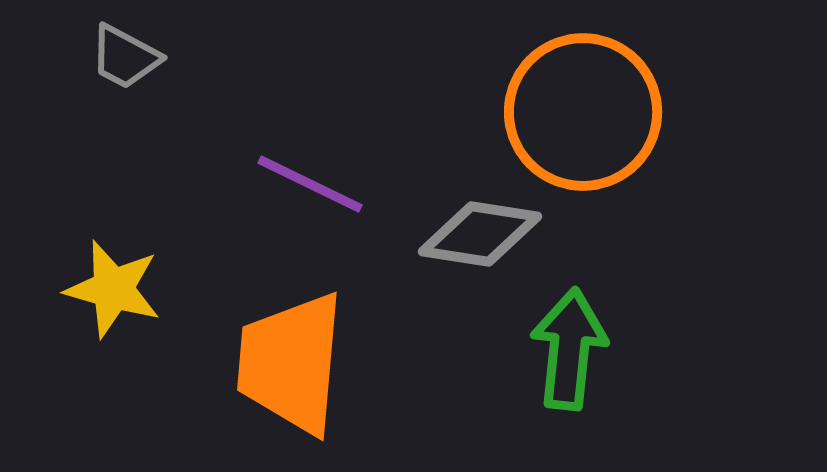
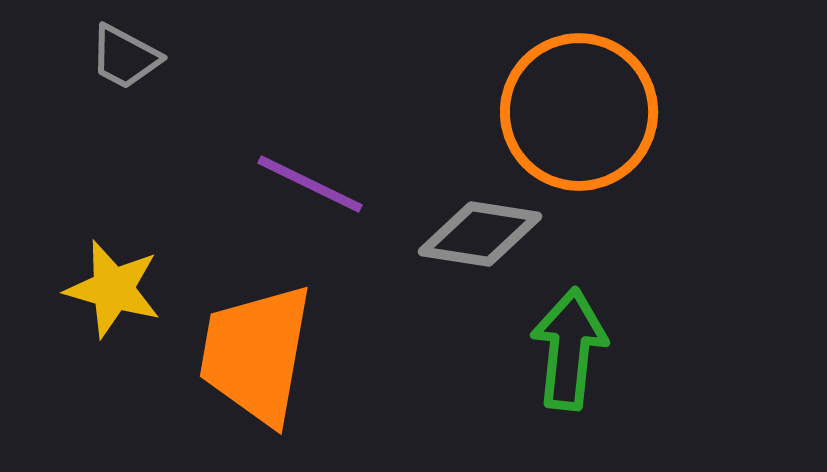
orange circle: moved 4 px left
orange trapezoid: moved 35 px left, 9 px up; rotated 5 degrees clockwise
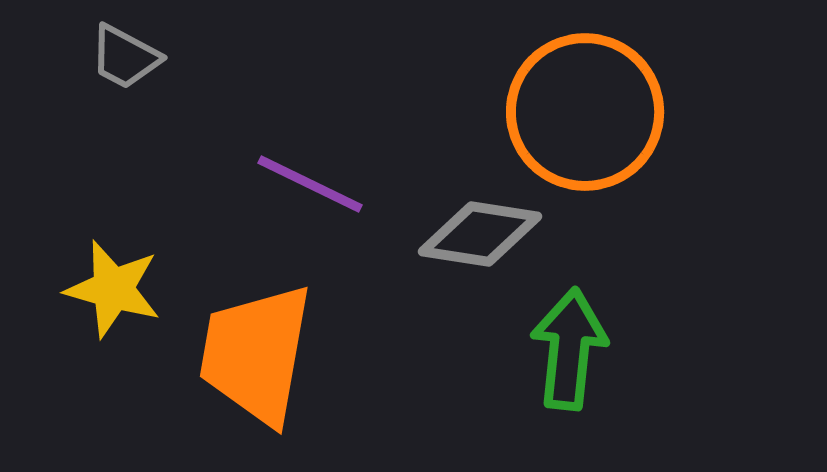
orange circle: moved 6 px right
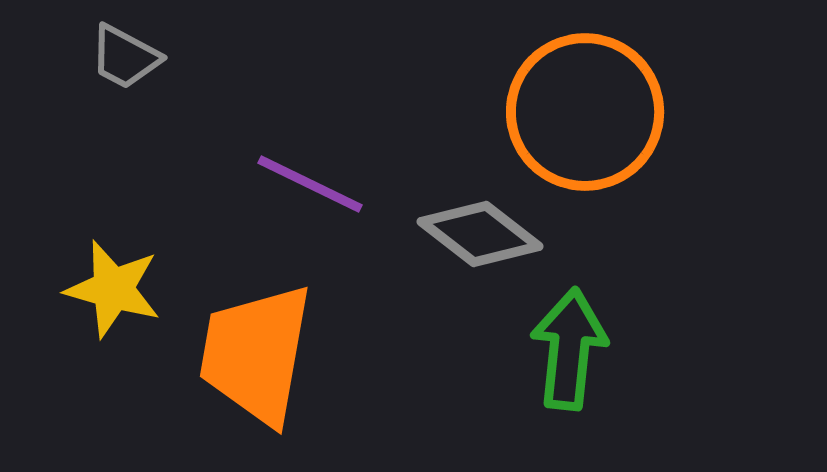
gray diamond: rotated 29 degrees clockwise
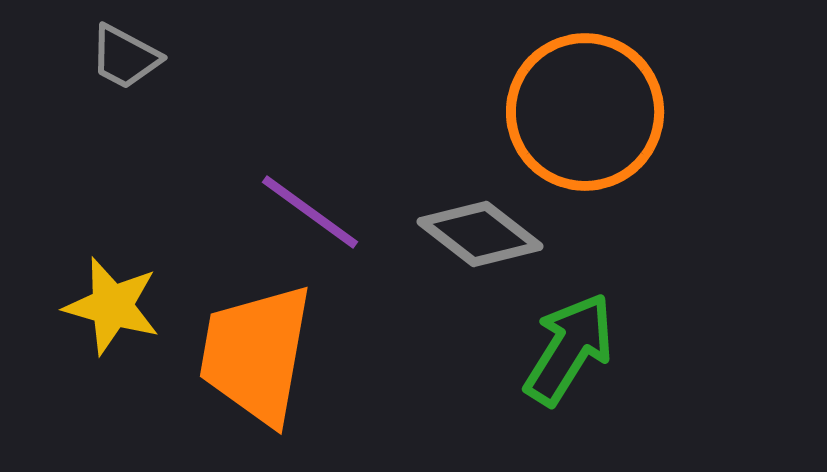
purple line: moved 28 px down; rotated 10 degrees clockwise
yellow star: moved 1 px left, 17 px down
green arrow: rotated 26 degrees clockwise
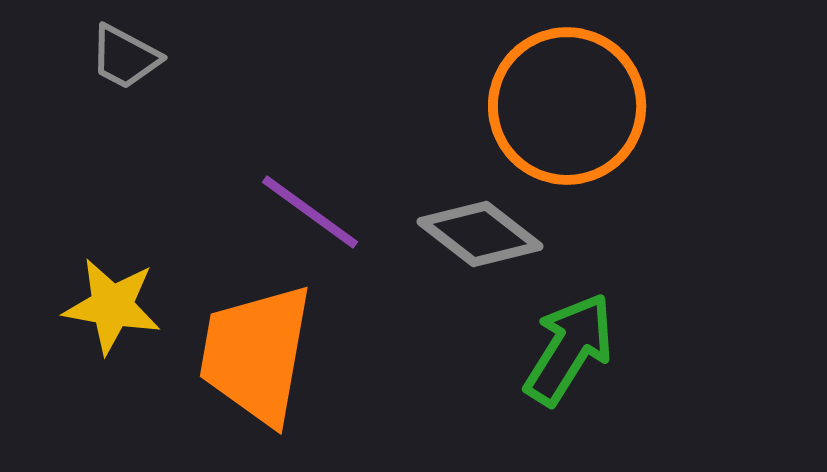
orange circle: moved 18 px left, 6 px up
yellow star: rotated 6 degrees counterclockwise
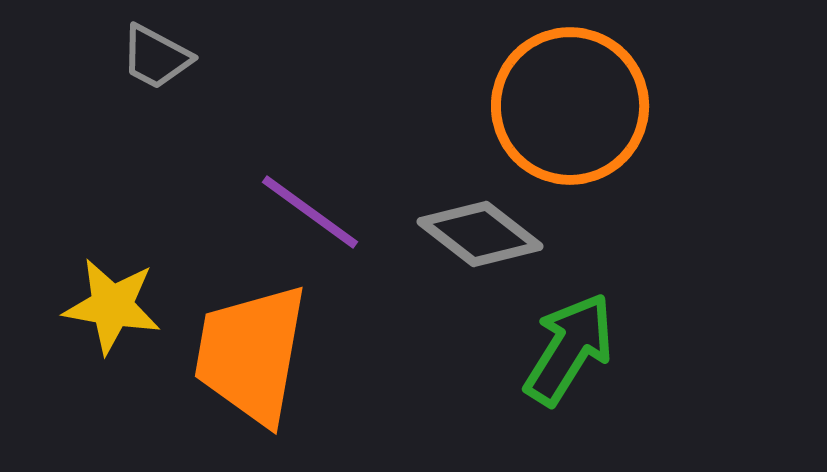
gray trapezoid: moved 31 px right
orange circle: moved 3 px right
orange trapezoid: moved 5 px left
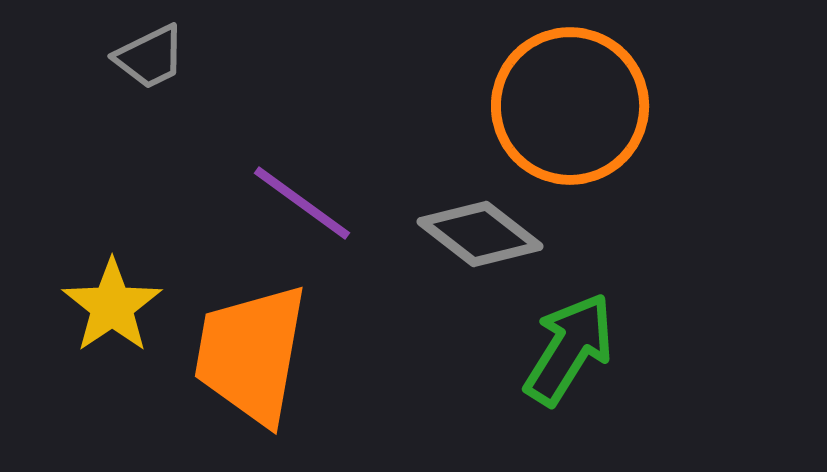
gray trapezoid: moved 6 px left; rotated 54 degrees counterclockwise
purple line: moved 8 px left, 9 px up
yellow star: rotated 28 degrees clockwise
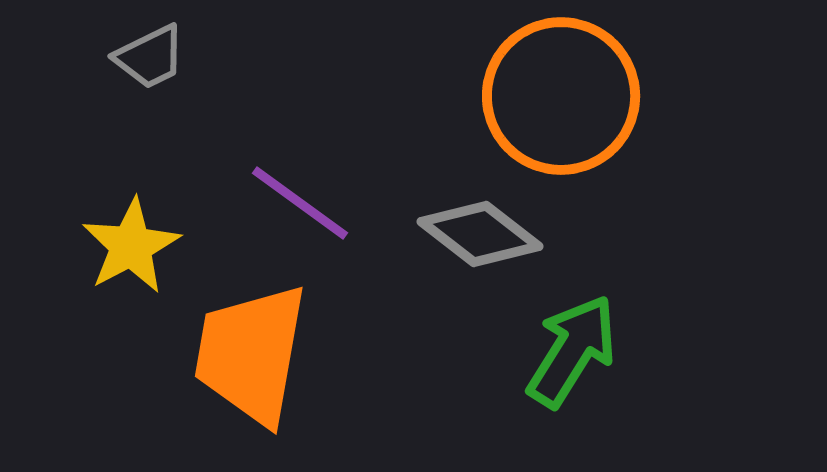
orange circle: moved 9 px left, 10 px up
purple line: moved 2 px left
yellow star: moved 19 px right, 60 px up; rotated 6 degrees clockwise
green arrow: moved 3 px right, 2 px down
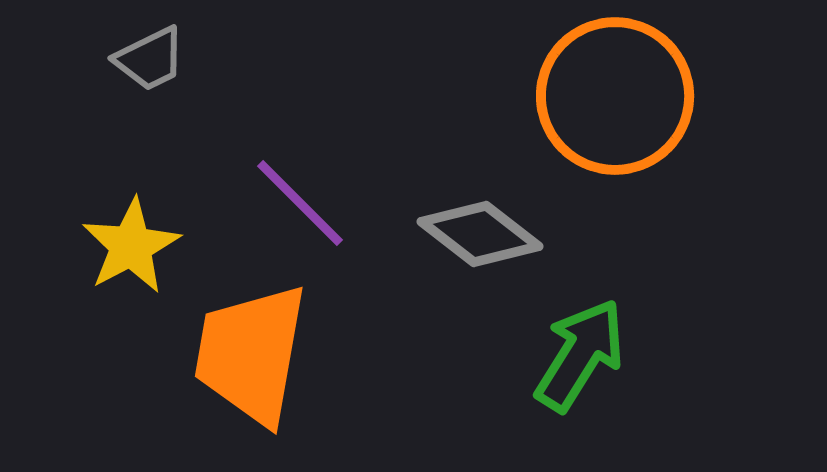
gray trapezoid: moved 2 px down
orange circle: moved 54 px right
purple line: rotated 9 degrees clockwise
green arrow: moved 8 px right, 4 px down
